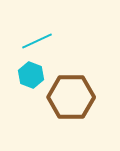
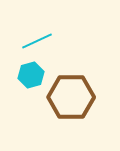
cyan hexagon: rotated 25 degrees clockwise
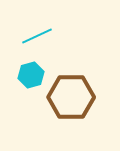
cyan line: moved 5 px up
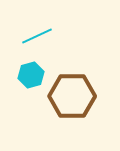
brown hexagon: moved 1 px right, 1 px up
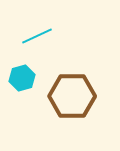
cyan hexagon: moved 9 px left, 3 px down
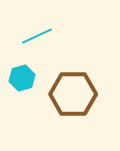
brown hexagon: moved 1 px right, 2 px up
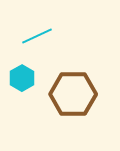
cyan hexagon: rotated 15 degrees counterclockwise
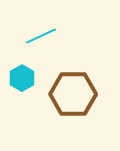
cyan line: moved 4 px right
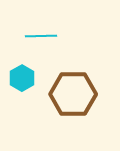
cyan line: rotated 24 degrees clockwise
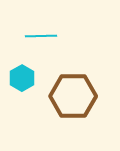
brown hexagon: moved 2 px down
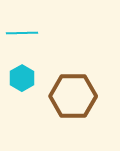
cyan line: moved 19 px left, 3 px up
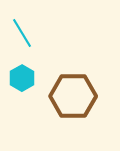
cyan line: rotated 60 degrees clockwise
